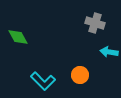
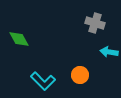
green diamond: moved 1 px right, 2 px down
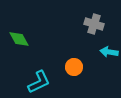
gray cross: moved 1 px left, 1 px down
orange circle: moved 6 px left, 8 px up
cyan L-shape: moved 4 px left, 1 px down; rotated 70 degrees counterclockwise
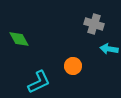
cyan arrow: moved 3 px up
orange circle: moved 1 px left, 1 px up
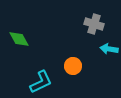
cyan L-shape: moved 2 px right
